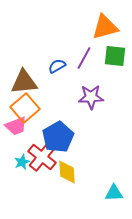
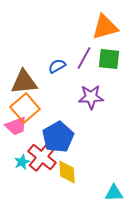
green square: moved 6 px left, 3 px down
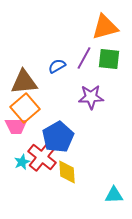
pink trapezoid: rotated 20 degrees clockwise
cyan triangle: moved 2 px down
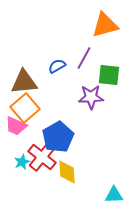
orange triangle: moved 2 px up
green square: moved 16 px down
pink trapezoid: rotated 25 degrees clockwise
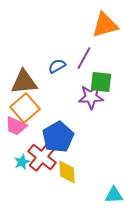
green square: moved 8 px left, 7 px down
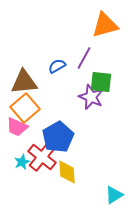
purple star: rotated 25 degrees clockwise
pink trapezoid: moved 1 px right, 1 px down
cyan triangle: rotated 30 degrees counterclockwise
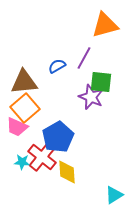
cyan star: rotated 28 degrees clockwise
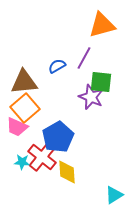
orange triangle: moved 3 px left
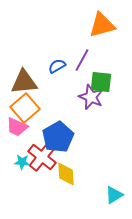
purple line: moved 2 px left, 2 px down
yellow diamond: moved 1 px left, 2 px down
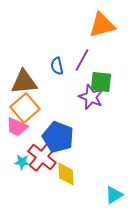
blue semicircle: rotated 72 degrees counterclockwise
blue pentagon: rotated 20 degrees counterclockwise
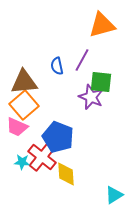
orange square: moved 1 px left, 3 px up
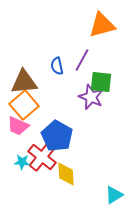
pink trapezoid: moved 1 px right, 1 px up
blue pentagon: moved 1 px left, 1 px up; rotated 8 degrees clockwise
